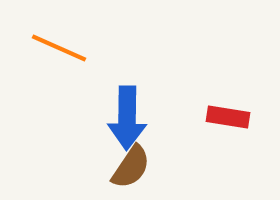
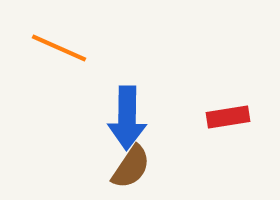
red rectangle: rotated 18 degrees counterclockwise
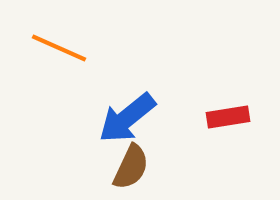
blue arrow: rotated 50 degrees clockwise
brown semicircle: rotated 9 degrees counterclockwise
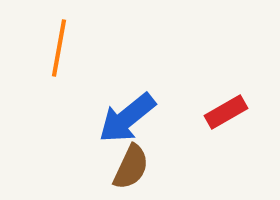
orange line: rotated 76 degrees clockwise
red rectangle: moved 2 px left, 5 px up; rotated 21 degrees counterclockwise
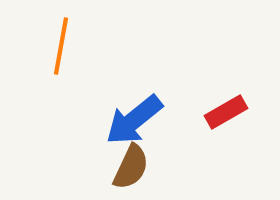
orange line: moved 2 px right, 2 px up
blue arrow: moved 7 px right, 2 px down
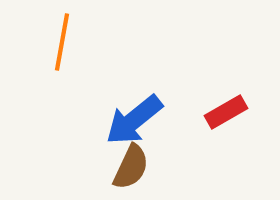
orange line: moved 1 px right, 4 px up
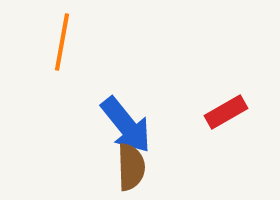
blue arrow: moved 8 px left, 5 px down; rotated 90 degrees counterclockwise
brown semicircle: rotated 27 degrees counterclockwise
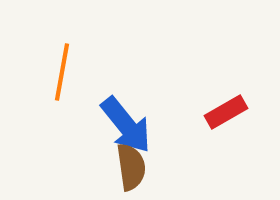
orange line: moved 30 px down
brown semicircle: rotated 6 degrees counterclockwise
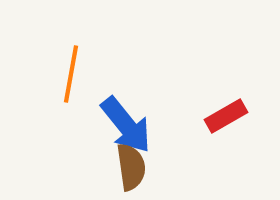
orange line: moved 9 px right, 2 px down
red rectangle: moved 4 px down
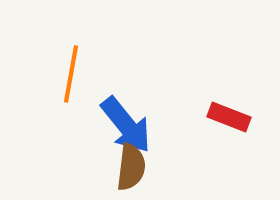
red rectangle: moved 3 px right, 1 px down; rotated 51 degrees clockwise
brown semicircle: rotated 15 degrees clockwise
